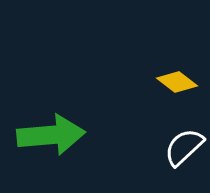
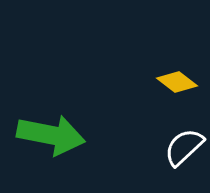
green arrow: rotated 16 degrees clockwise
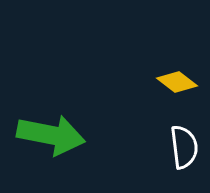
white semicircle: rotated 126 degrees clockwise
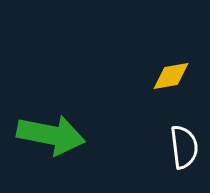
yellow diamond: moved 6 px left, 6 px up; rotated 48 degrees counterclockwise
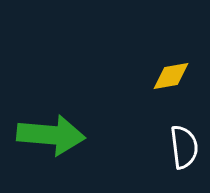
green arrow: rotated 6 degrees counterclockwise
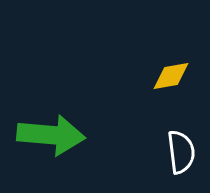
white semicircle: moved 3 px left, 5 px down
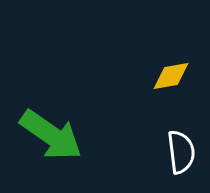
green arrow: rotated 30 degrees clockwise
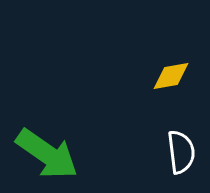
green arrow: moved 4 px left, 19 px down
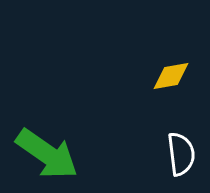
white semicircle: moved 2 px down
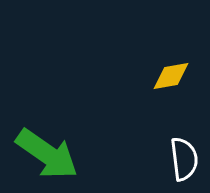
white semicircle: moved 3 px right, 5 px down
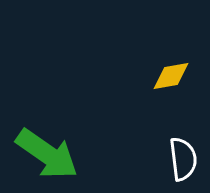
white semicircle: moved 1 px left
